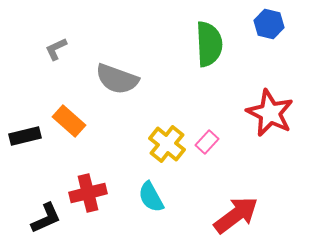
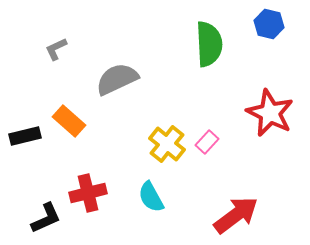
gray semicircle: rotated 135 degrees clockwise
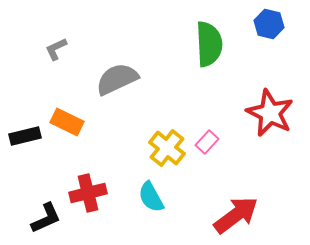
orange rectangle: moved 2 px left, 1 px down; rotated 16 degrees counterclockwise
yellow cross: moved 4 px down
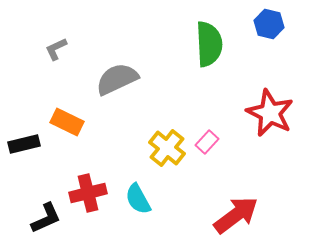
black rectangle: moved 1 px left, 8 px down
cyan semicircle: moved 13 px left, 2 px down
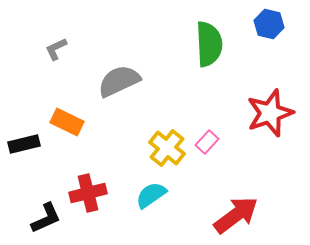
gray semicircle: moved 2 px right, 2 px down
red star: rotated 27 degrees clockwise
cyan semicircle: moved 13 px right, 4 px up; rotated 84 degrees clockwise
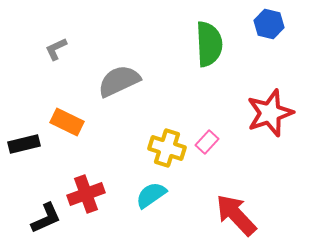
yellow cross: rotated 21 degrees counterclockwise
red cross: moved 2 px left, 1 px down; rotated 6 degrees counterclockwise
red arrow: rotated 96 degrees counterclockwise
